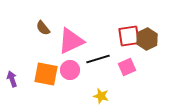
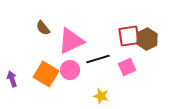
orange square: rotated 20 degrees clockwise
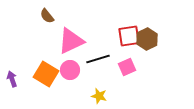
brown semicircle: moved 4 px right, 12 px up
yellow star: moved 2 px left
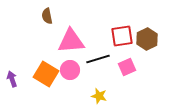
brown semicircle: rotated 28 degrees clockwise
red square: moved 7 px left
pink triangle: rotated 20 degrees clockwise
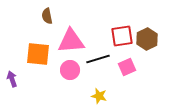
orange square: moved 8 px left, 20 px up; rotated 25 degrees counterclockwise
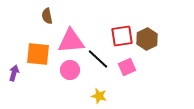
black line: rotated 60 degrees clockwise
purple arrow: moved 2 px right, 6 px up; rotated 35 degrees clockwise
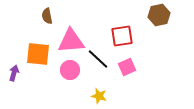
brown hexagon: moved 12 px right, 24 px up; rotated 15 degrees clockwise
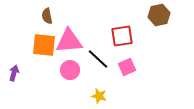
pink triangle: moved 2 px left
orange square: moved 6 px right, 9 px up
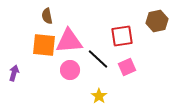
brown hexagon: moved 2 px left, 6 px down
yellow star: rotated 21 degrees clockwise
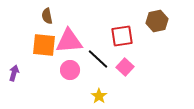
pink square: moved 2 px left; rotated 24 degrees counterclockwise
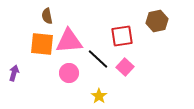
orange square: moved 2 px left, 1 px up
pink circle: moved 1 px left, 3 px down
